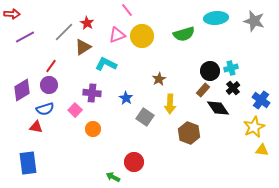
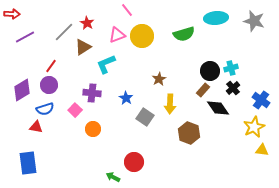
cyan L-shape: rotated 50 degrees counterclockwise
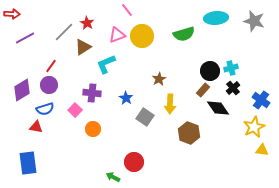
purple line: moved 1 px down
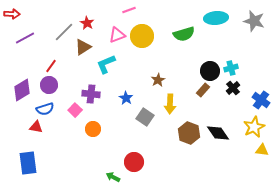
pink line: moved 2 px right; rotated 72 degrees counterclockwise
brown star: moved 1 px left, 1 px down
purple cross: moved 1 px left, 1 px down
black diamond: moved 25 px down
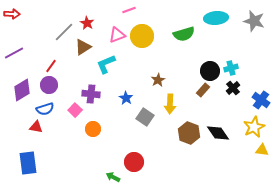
purple line: moved 11 px left, 15 px down
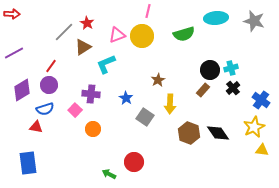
pink line: moved 19 px right, 1 px down; rotated 56 degrees counterclockwise
black circle: moved 1 px up
green arrow: moved 4 px left, 3 px up
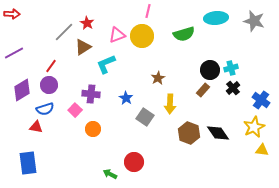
brown star: moved 2 px up
green arrow: moved 1 px right
